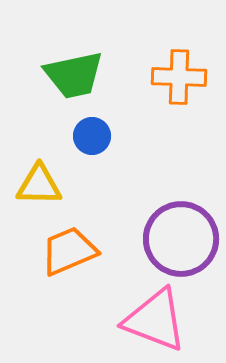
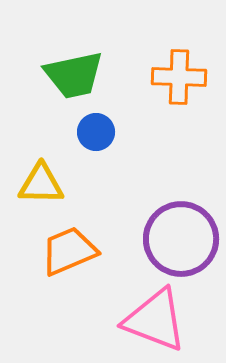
blue circle: moved 4 px right, 4 px up
yellow triangle: moved 2 px right, 1 px up
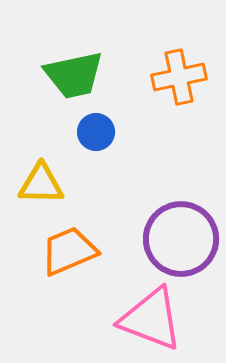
orange cross: rotated 14 degrees counterclockwise
pink triangle: moved 4 px left, 1 px up
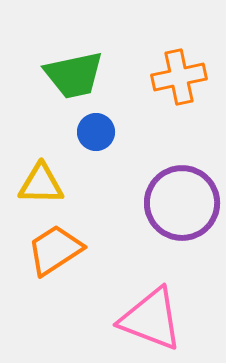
purple circle: moved 1 px right, 36 px up
orange trapezoid: moved 14 px left, 1 px up; rotated 10 degrees counterclockwise
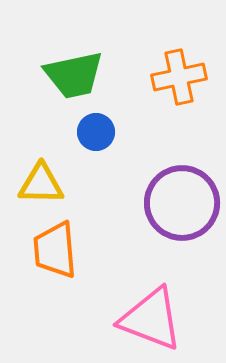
orange trapezoid: rotated 62 degrees counterclockwise
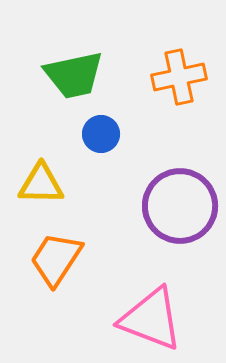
blue circle: moved 5 px right, 2 px down
purple circle: moved 2 px left, 3 px down
orange trapezoid: moved 1 px right, 9 px down; rotated 38 degrees clockwise
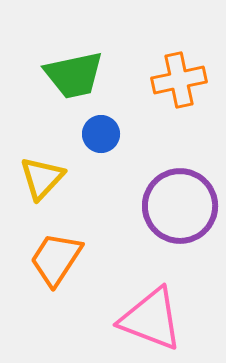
orange cross: moved 3 px down
yellow triangle: moved 1 px right, 6 px up; rotated 48 degrees counterclockwise
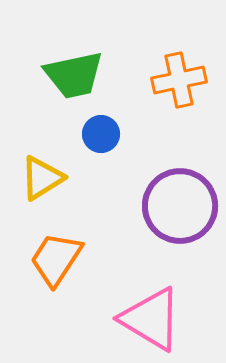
yellow triangle: rotated 15 degrees clockwise
pink triangle: rotated 10 degrees clockwise
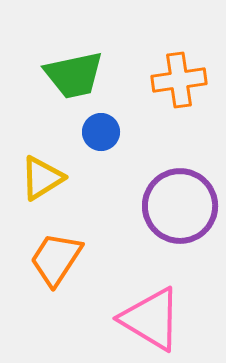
orange cross: rotated 4 degrees clockwise
blue circle: moved 2 px up
